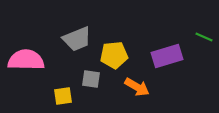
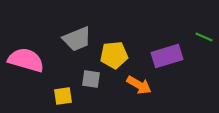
pink semicircle: rotated 15 degrees clockwise
orange arrow: moved 2 px right, 2 px up
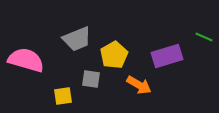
yellow pentagon: rotated 24 degrees counterclockwise
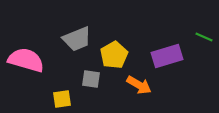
yellow square: moved 1 px left, 3 px down
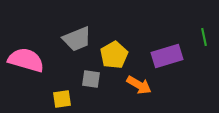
green line: rotated 54 degrees clockwise
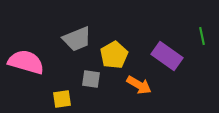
green line: moved 2 px left, 1 px up
purple rectangle: rotated 52 degrees clockwise
pink semicircle: moved 2 px down
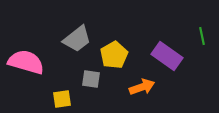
gray trapezoid: rotated 16 degrees counterclockwise
orange arrow: moved 3 px right, 2 px down; rotated 50 degrees counterclockwise
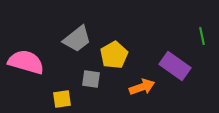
purple rectangle: moved 8 px right, 10 px down
